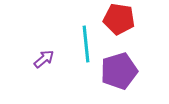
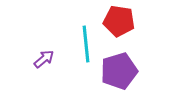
red pentagon: moved 2 px down
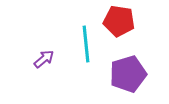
purple pentagon: moved 9 px right, 3 px down
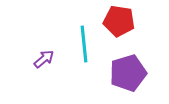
cyan line: moved 2 px left
purple pentagon: moved 1 px up
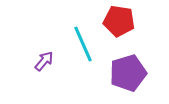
cyan line: moved 1 px left; rotated 18 degrees counterclockwise
purple arrow: moved 2 px down; rotated 10 degrees counterclockwise
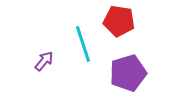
cyan line: rotated 6 degrees clockwise
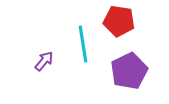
cyan line: rotated 9 degrees clockwise
purple pentagon: moved 1 px right, 2 px up; rotated 9 degrees counterclockwise
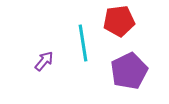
red pentagon: rotated 16 degrees counterclockwise
cyan line: moved 1 px up
